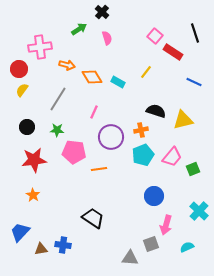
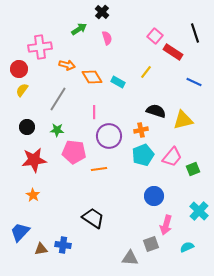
pink line: rotated 24 degrees counterclockwise
purple circle: moved 2 px left, 1 px up
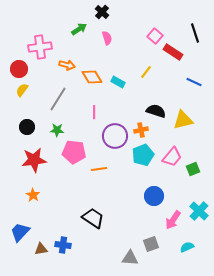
purple circle: moved 6 px right
pink arrow: moved 7 px right, 5 px up; rotated 18 degrees clockwise
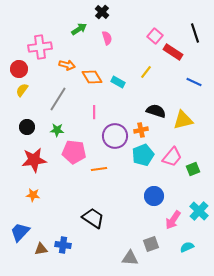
orange star: rotated 24 degrees counterclockwise
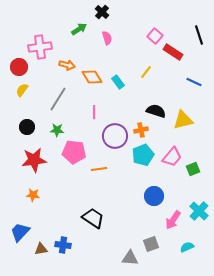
black line: moved 4 px right, 2 px down
red circle: moved 2 px up
cyan rectangle: rotated 24 degrees clockwise
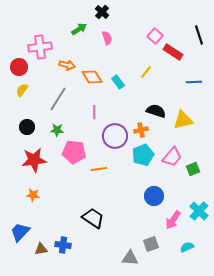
blue line: rotated 28 degrees counterclockwise
